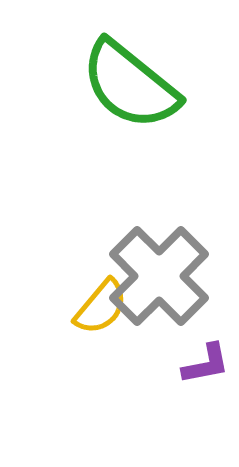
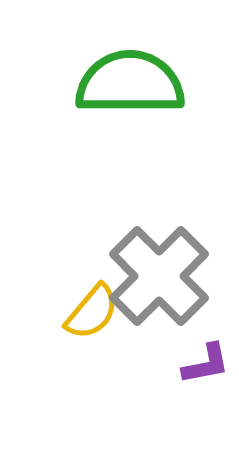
green semicircle: moved 2 px up; rotated 141 degrees clockwise
yellow semicircle: moved 9 px left, 5 px down
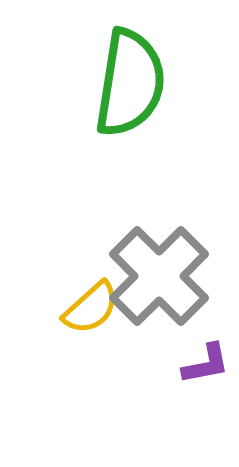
green semicircle: rotated 99 degrees clockwise
yellow semicircle: moved 1 px left, 4 px up; rotated 8 degrees clockwise
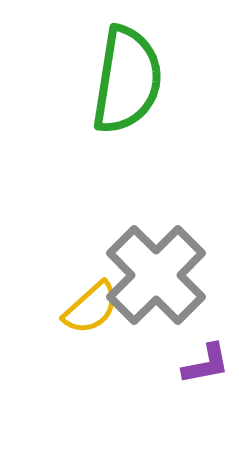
green semicircle: moved 3 px left, 3 px up
gray cross: moved 3 px left, 1 px up
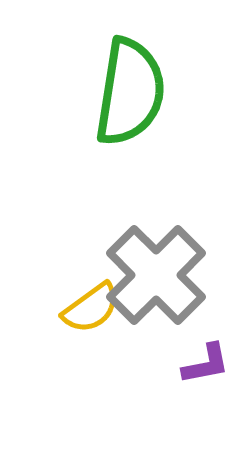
green semicircle: moved 3 px right, 12 px down
yellow semicircle: rotated 6 degrees clockwise
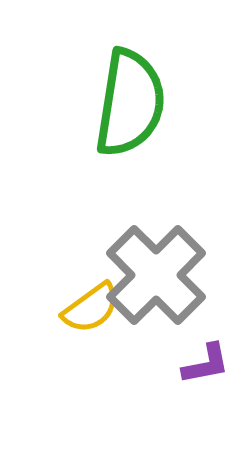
green semicircle: moved 11 px down
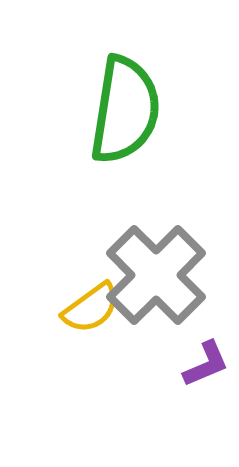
green semicircle: moved 5 px left, 7 px down
purple L-shape: rotated 12 degrees counterclockwise
